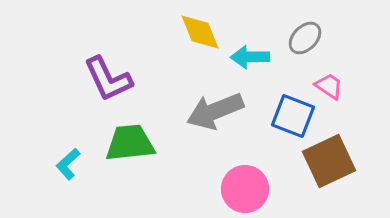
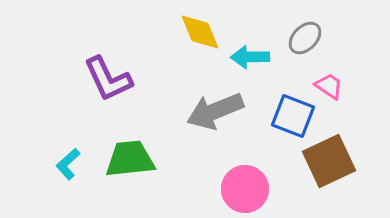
green trapezoid: moved 16 px down
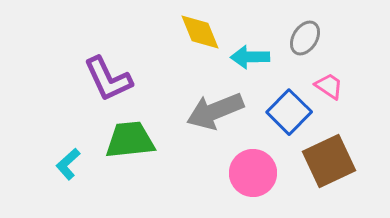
gray ellipse: rotated 12 degrees counterclockwise
blue square: moved 4 px left, 4 px up; rotated 24 degrees clockwise
green trapezoid: moved 19 px up
pink circle: moved 8 px right, 16 px up
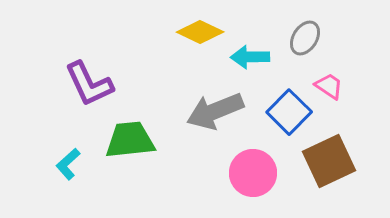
yellow diamond: rotated 42 degrees counterclockwise
purple L-shape: moved 19 px left, 5 px down
